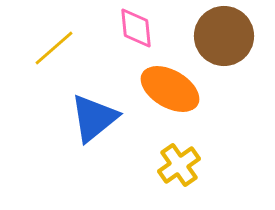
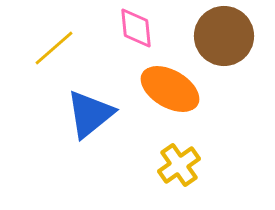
blue triangle: moved 4 px left, 4 px up
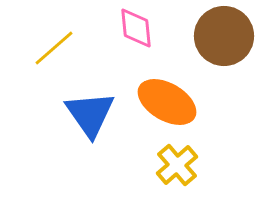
orange ellipse: moved 3 px left, 13 px down
blue triangle: rotated 26 degrees counterclockwise
yellow cross: moved 2 px left; rotated 6 degrees counterclockwise
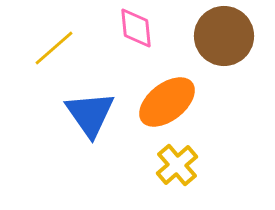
orange ellipse: rotated 68 degrees counterclockwise
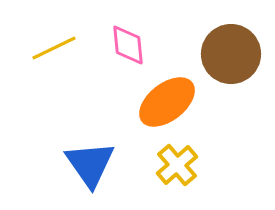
pink diamond: moved 8 px left, 17 px down
brown circle: moved 7 px right, 18 px down
yellow line: rotated 15 degrees clockwise
blue triangle: moved 50 px down
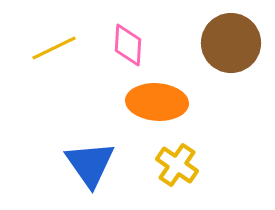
pink diamond: rotated 9 degrees clockwise
brown circle: moved 11 px up
orange ellipse: moved 10 px left; rotated 42 degrees clockwise
yellow cross: rotated 15 degrees counterclockwise
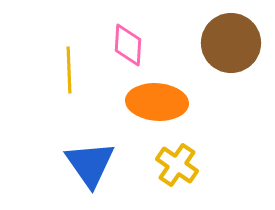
yellow line: moved 15 px right, 22 px down; rotated 66 degrees counterclockwise
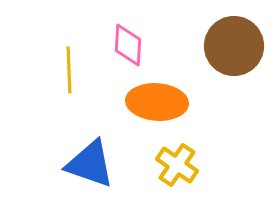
brown circle: moved 3 px right, 3 px down
blue triangle: rotated 36 degrees counterclockwise
